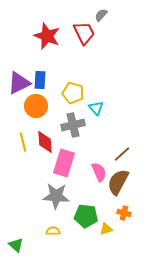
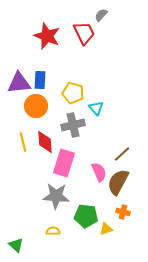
purple triangle: rotated 20 degrees clockwise
orange cross: moved 1 px left, 1 px up
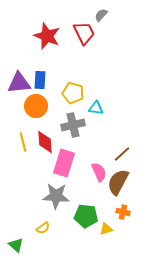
cyan triangle: rotated 42 degrees counterclockwise
yellow semicircle: moved 10 px left, 3 px up; rotated 144 degrees clockwise
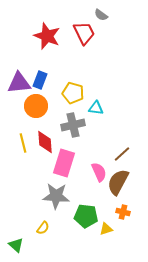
gray semicircle: rotated 96 degrees counterclockwise
blue rectangle: rotated 18 degrees clockwise
yellow line: moved 1 px down
yellow semicircle: rotated 16 degrees counterclockwise
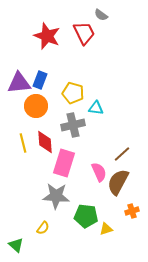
orange cross: moved 9 px right, 1 px up; rotated 32 degrees counterclockwise
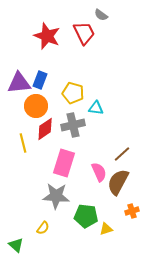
red diamond: moved 13 px up; rotated 60 degrees clockwise
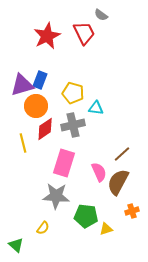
red star: rotated 24 degrees clockwise
purple triangle: moved 3 px right, 2 px down; rotated 10 degrees counterclockwise
